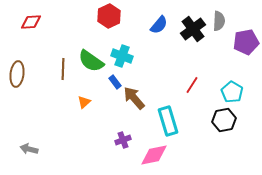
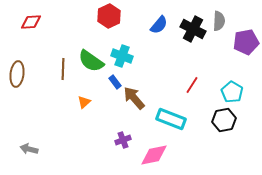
black cross: rotated 25 degrees counterclockwise
cyan rectangle: moved 3 px right, 2 px up; rotated 52 degrees counterclockwise
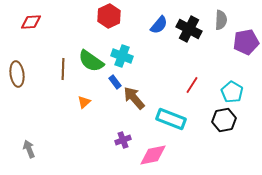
gray semicircle: moved 2 px right, 1 px up
black cross: moved 4 px left
brown ellipse: rotated 15 degrees counterclockwise
gray arrow: rotated 54 degrees clockwise
pink diamond: moved 1 px left
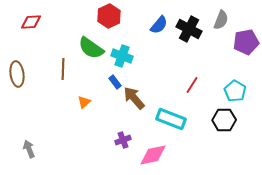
gray semicircle: rotated 18 degrees clockwise
green semicircle: moved 13 px up
cyan pentagon: moved 3 px right, 1 px up
black hexagon: rotated 10 degrees clockwise
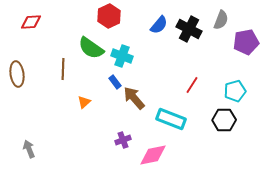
cyan pentagon: rotated 25 degrees clockwise
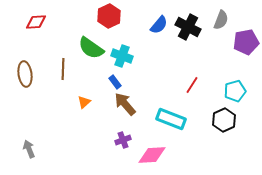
red diamond: moved 5 px right
black cross: moved 1 px left, 2 px up
brown ellipse: moved 8 px right
brown arrow: moved 9 px left, 6 px down
black hexagon: rotated 25 degrees counterclockwise
pink diamond: moved 1 px left; rotated 8 degrees clockwise
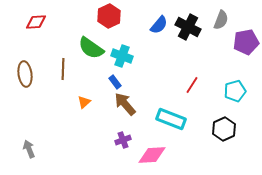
black hexagon: moved 9 px down
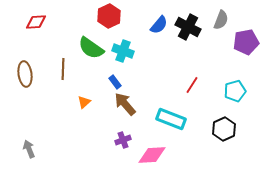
cyan cross: moved 1 px right, 5 px up
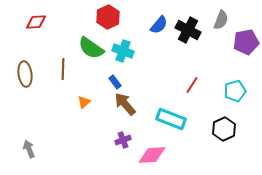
red hexagon: moved 1 px left, 1 px down
black cross: moved 3 px down
